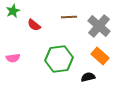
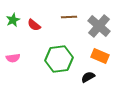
green star: moved 9 px down
orange rectangle: rotated 18 degrees counterclockwise
black semicircle: rotated 16 degrees counterclockwise
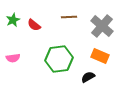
gray cross: moved 3 px right
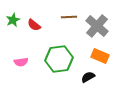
gray cross: moved 5 px left
pink semicircle: moved 8 px right, 4 px down
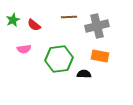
gray cross: rotated 35 degrees clockwise
orange rectangle: rotated 12 degrees counterclockwise
pink semicircle: moved 3 px right, 13 px up
black semicircle: moved 4 px left, 3 px up; rotated 32 degrees clockwise
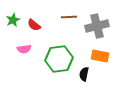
black semicircle: rotated 80 degrees counterclockwise
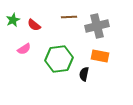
pink semicircle: rotated 24 degrees counterclockwise
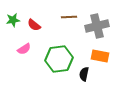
green star: rotated 16 degrees clockwise
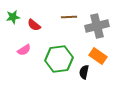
green star: moved 3 px up
pink semicircle: moved 1 px down
orange rectangle: moved 2 px left; rotated 24 degrees clockwise
black semicircle: moved 2 px up
